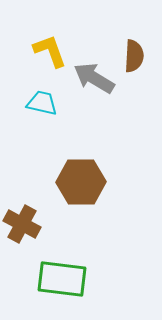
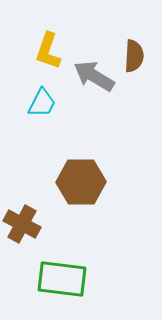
yellow L-shape: moved 2 px left; rotated 141 degrees counterclockwise
gray arrow: moved 2 px up
cyan trapezoid: rotated 104 degrees clockwise
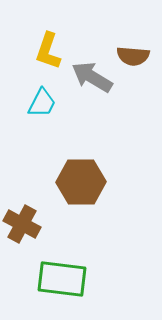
brown semicircle: moved 1 px left; rotated 92 degrees clockwise
gray arrow: moved 2 px left, 1 px down
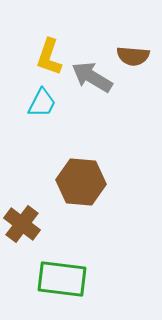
yellow L-shape: moved 1 px right, 6 px down
brown hexagon: rotated 6 degrees clockwise
brown cross: rotated 9 degrees clockwise
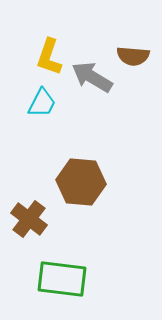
brown cross: moved 7 px right, 5 px up
